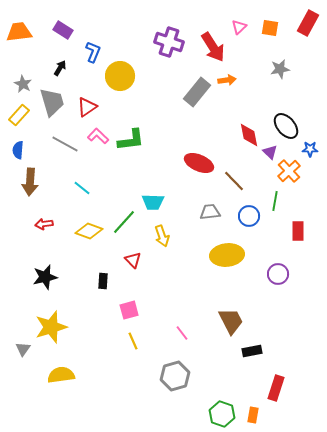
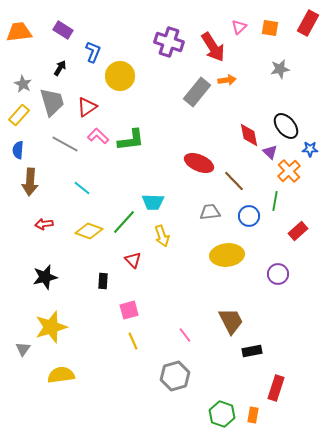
red rectangle at (298, 231): rotated 48 degrees clockwise
pink line at (182, 333): moved 3 px right, 2 px down
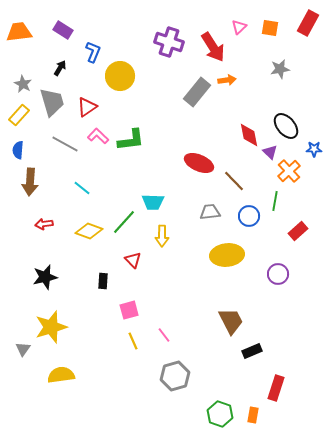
blue star at (310, 149): moved 4 px right
yellow arrow at (162, 236): rotated 20 degrees clockwise
pink line at (185, 335): moved 21 px left
black rectangle at (252, 351): rotated 12 degrees counterclockwise
green hexagon at (222, 414): moved 2 px left
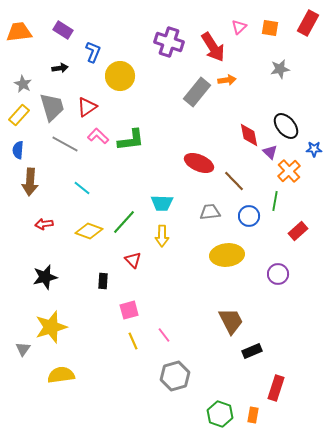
black arrow at (60, 68): rotated 49 degrees clockwise
gray trapezoid at (52, 102): moved 5 px down
cyan trapezoid at (153, 202): moved 9 px right, 1 px down
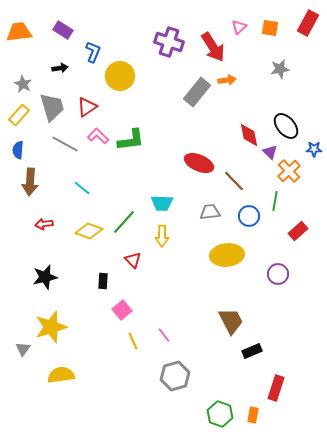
pink square at (129, 310): moved 7 px left; rotated 24 degrees counterclockwise
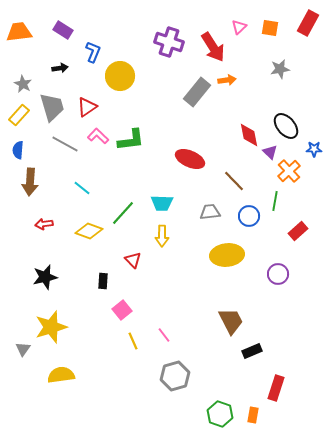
red ellipse at (199, 163): moved 9 px left, 4 px up
green line at (124, 222): moved 1 px left, 9 px up
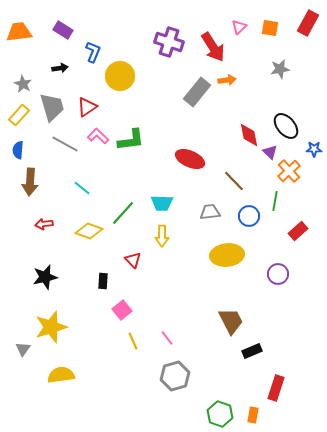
pink line at (164, 335): moved 3 px right, 3 px down
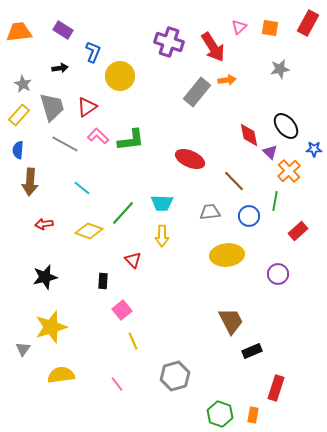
pink line at (167, 338): moved 50 px left, 46 px down
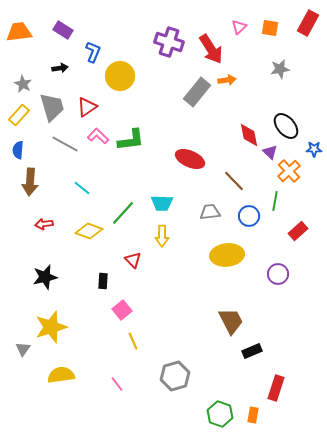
red arrow at (213, 47): moved 2 px left, 2 px down
